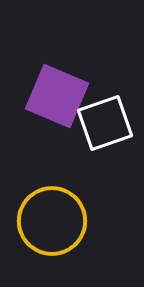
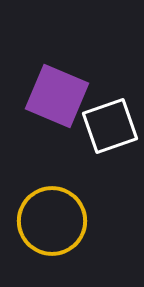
white square: moved 5 px right, 3 px down
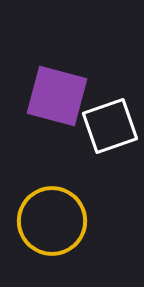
purple square: rotated 8 degrees counterclockwise
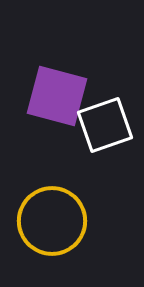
white square: moved 5 px left, 1 px up
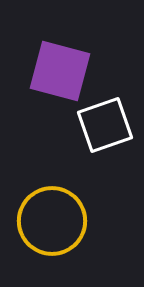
purple square: moved 3 px right, 25 px up
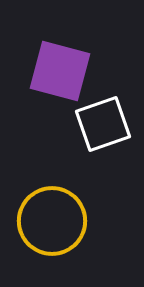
white square: moved 2 px left, 1 px up
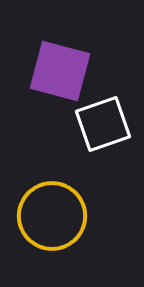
yellow circle: moved 5 px up
